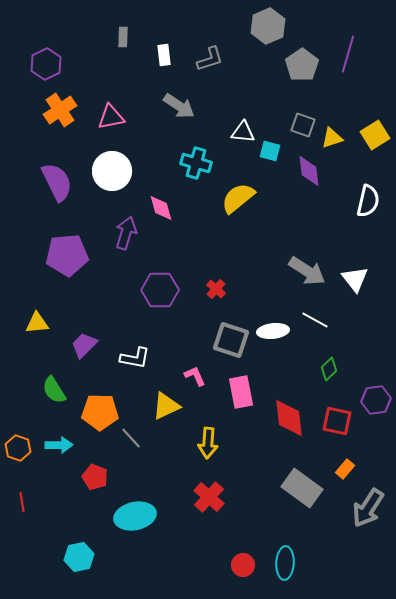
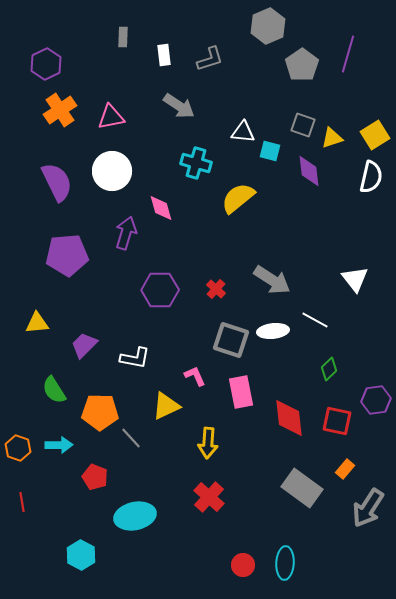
white semicircle at (368, 201): moved 3 px right, 24 px up
gray arrow at (307, 271): moved 35 px left, 9 px down
cyan hexagon at (79, 557): moved 2 px right, 2 px up; rotated 20 degrees counterclockwise
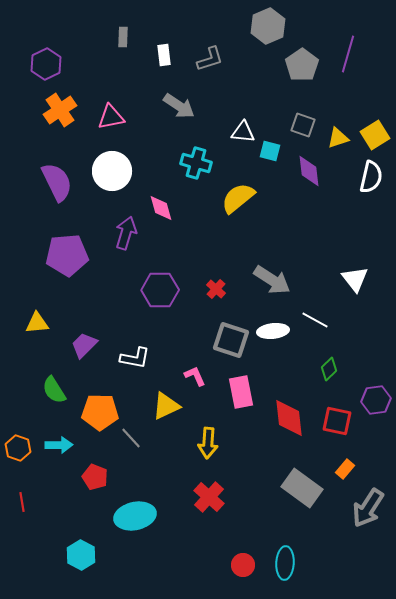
yellow triangle at (332, 138): moved 6 px right
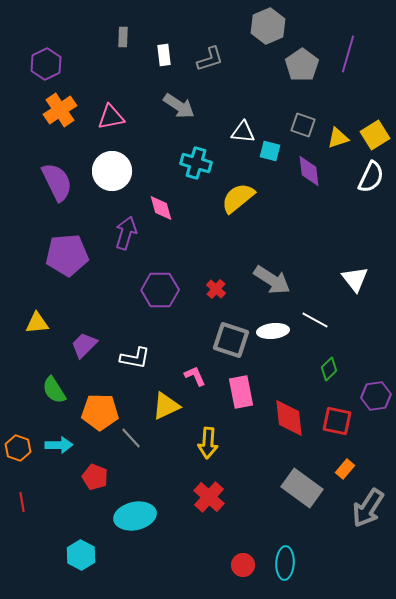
white semicircle at (371, 177): rotated 12 degrees clockwise
purple hexagon at (376, 400): moved 4 px up
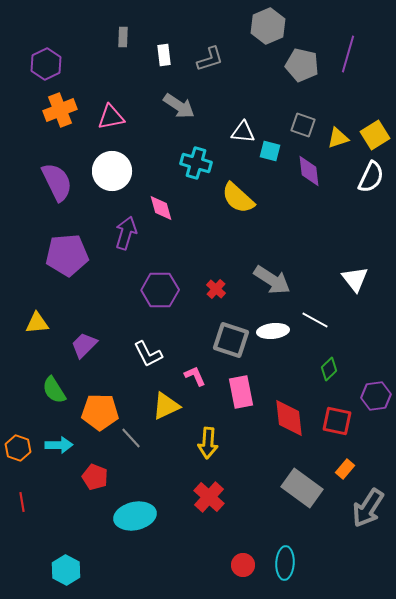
gray pentagon at (302, 65): rotated 24 degrees counterclockwise
orange cross at (60, 110): rotated 12 degrees clockwise
yellow semicircle at (238, 198): rotated 99 degrees counterclockwise
white L-shape at (135, 358): moved 13 px right, 4 px up; rotated 52 degrees clockwise
cyan hexagon at (81, 555): moved 15 px left, 15 px down
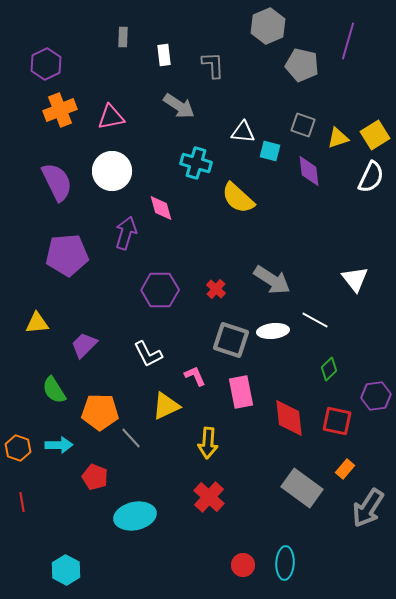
purple line at (348, 54): moved 13 px up
gray L-shape at (210, 59): moved 3 px right, 6 px down; rotated 76 degrees counterclockwise
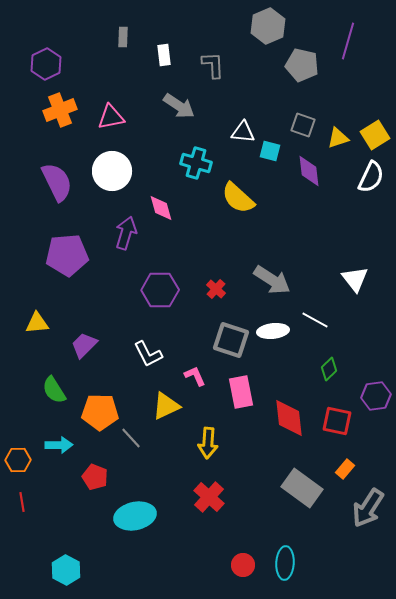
orange hexagon at (18, 448): moved 12 px down; rotated 20 degrees counterclockwise
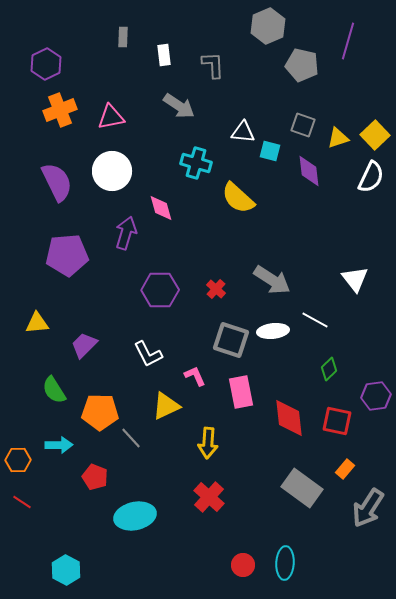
yellow square at (375, 135): rotated 12 degrees counterclockwise
red line at (22, 502): rotated 48 degrees counterclockwise
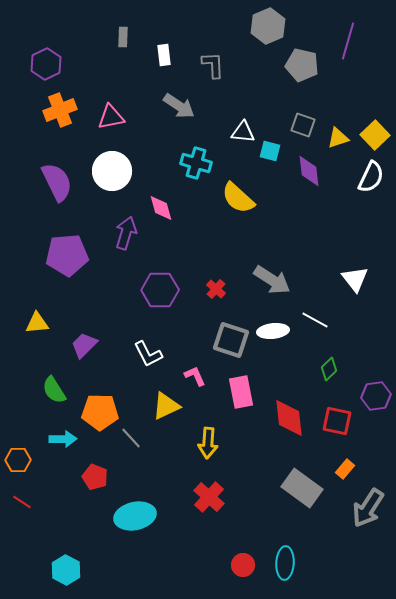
cyan arrow at (59, 445): moved 4 px right, 6 px up
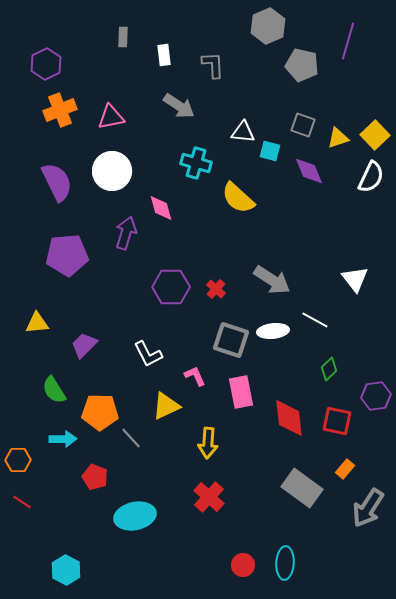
purple diamond at (309, 171): rotated 16 degrees counterclockwise
purple hexagon at (160, 290): moved 11 px right, 3 px up
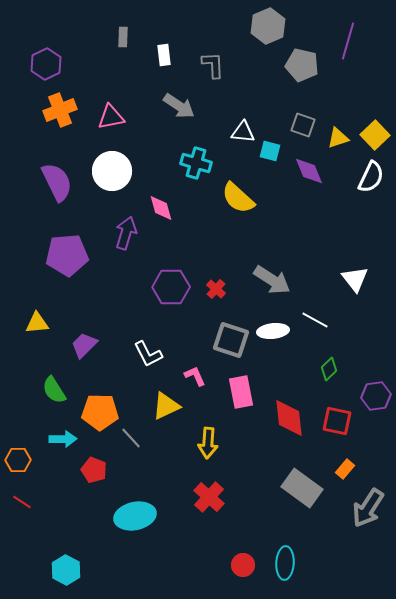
red pentagon at (95, 477): moved 1 px left, 7 px up
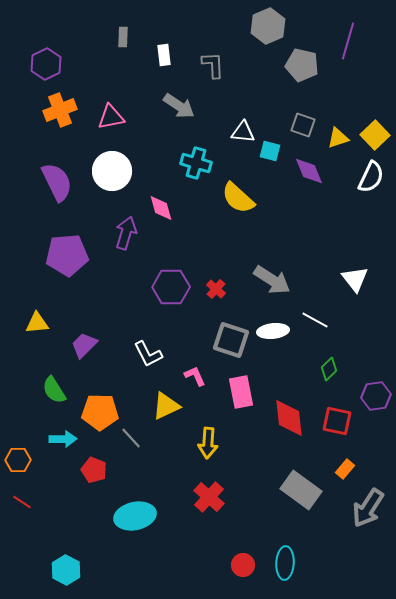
gray rectangle at (302, 488): moved 1 px left, 2 px down
